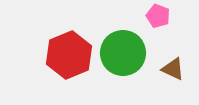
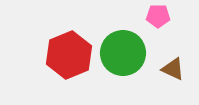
pink pentagon: rotated 20 degrees counterclockwise
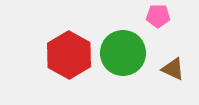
red hexagon: rotated 9 degrees counterclockwise
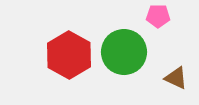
green circle: moved 1 px right, 1 px up
brown triangle: moved 3 px right, 9 px down
